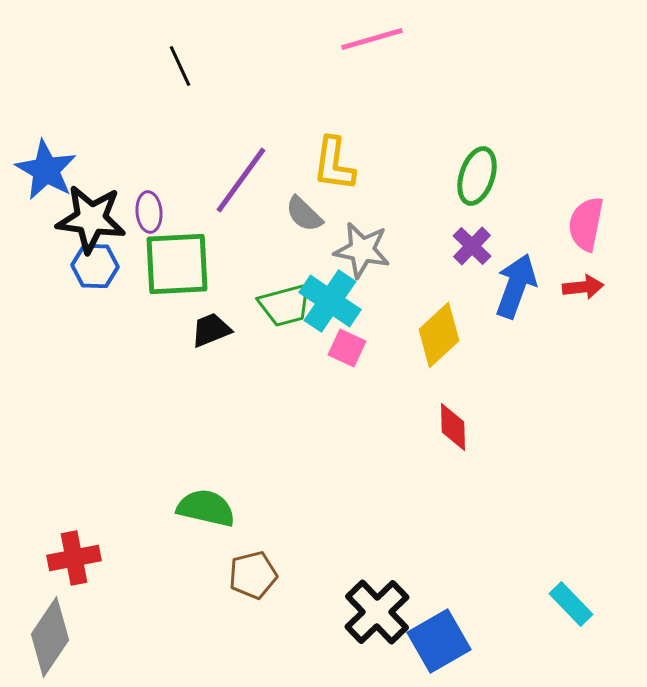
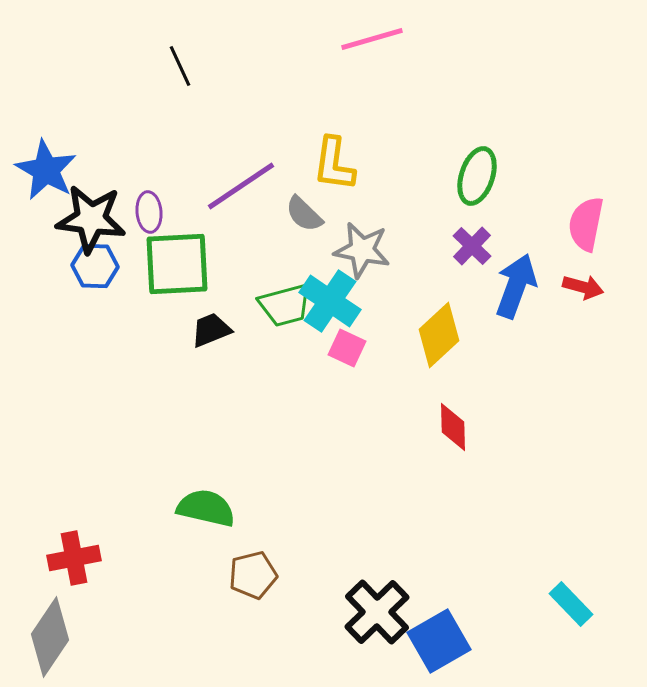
purple line: moved 6 px down; rotated 20 degrees clockwise
red arrow: rotated 21 degrees clockwise
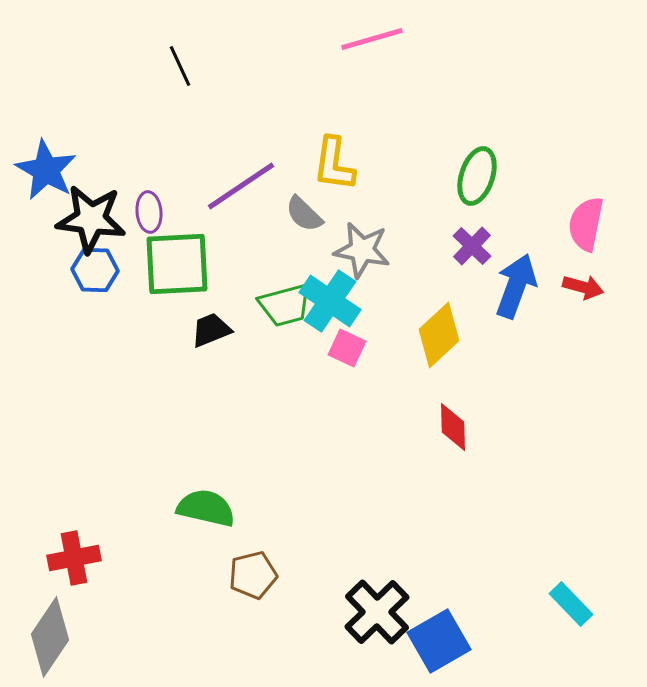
blue hexagon: moved 4 px down
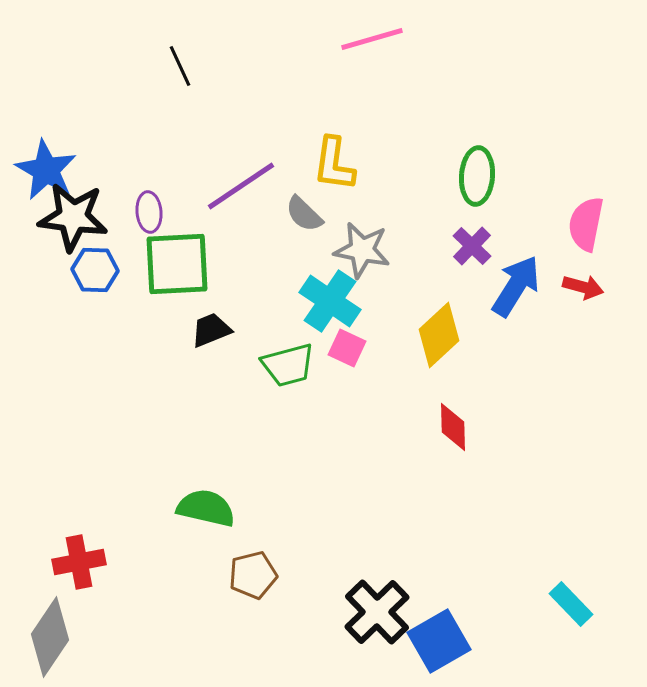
green ellipse: rotated 14 degrees counterclockwise
black star: moved 18 px left, 2 px up
blue arrow: rotated 12 degrees clockwise
green trapezoid: moved 3 px right, 60 px down
red cross: moved 5 px right, 4 px down
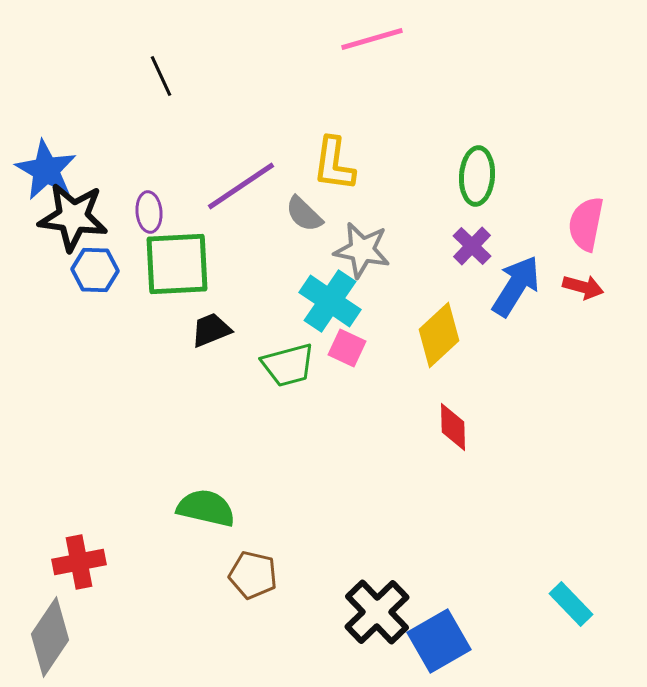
black line: moved 19 px left, 10 px down
brown pentagon: rotated 27 degrees clockwise
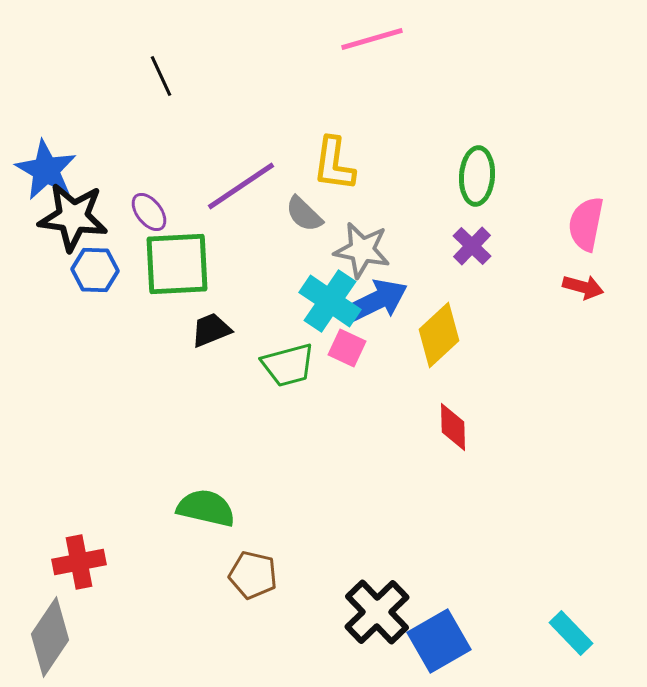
purple ellipse: rotated 33 degrees counterclockwise
blue arrow: moved 140 px left, 15 px down; rotated 32 degrees clockwise
cyan rectangle: moved 29 px down
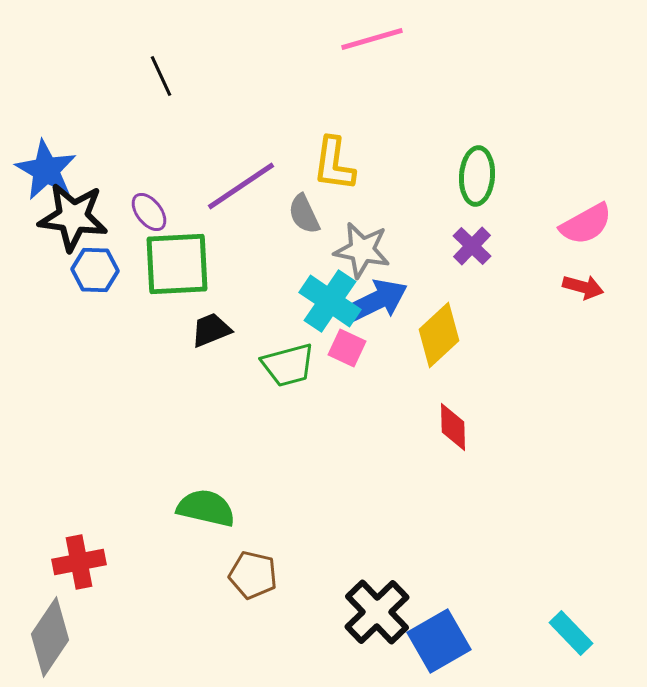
gray semicircle: rotated 21 degrees clockwise
pink semicircle: rotated 130 degrees counterclockwise
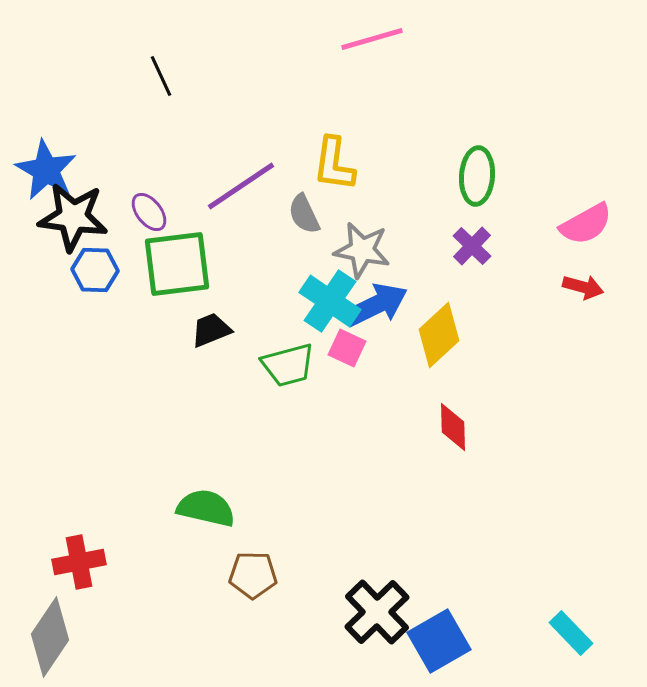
green square: rotated 4 degrees counterclockwise
blue arrow: moved 4 px down
brown pentagon: rotated 12 degrees counterclockwise
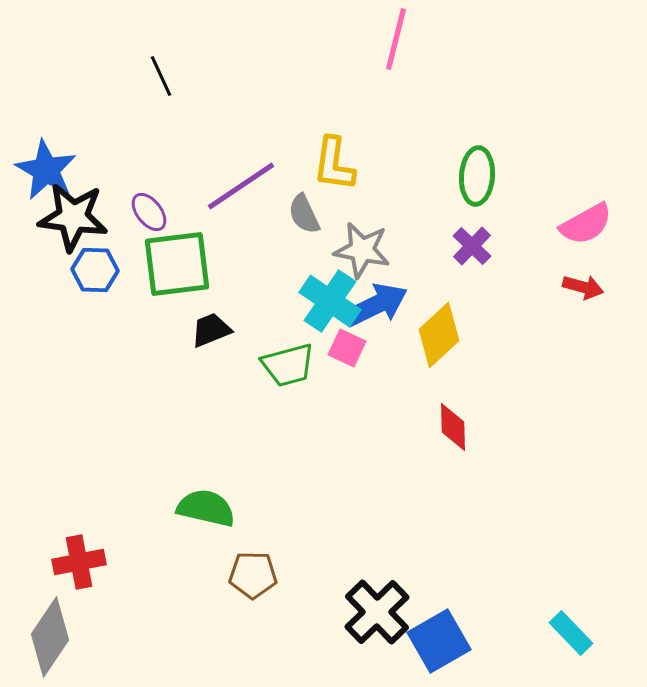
pink line: moved 24 px right; rotated 60 degrees counterclockwise
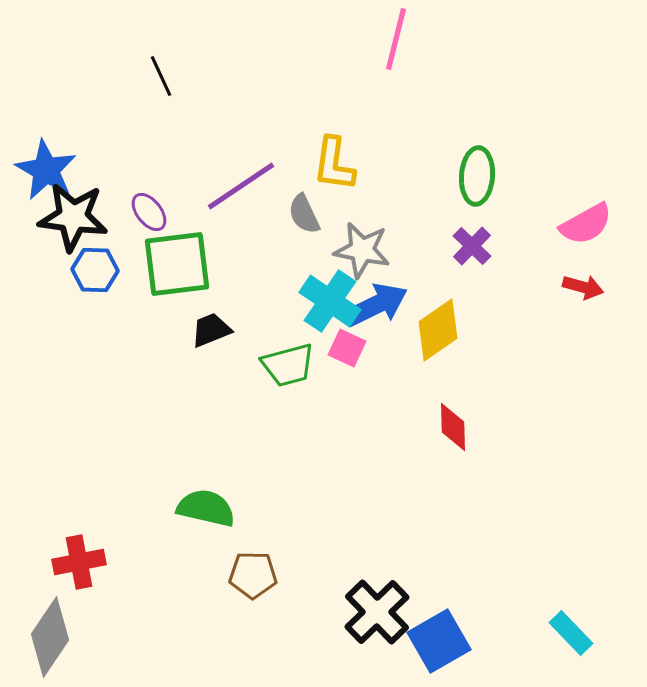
yellow diamond: moved 1 px left, 5 px up; rotated 8 degrees clockwise
